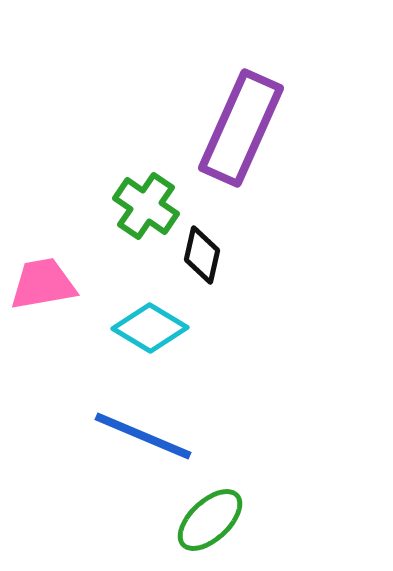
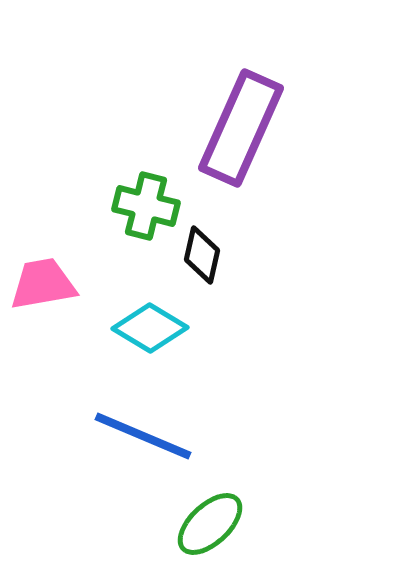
green cross: rotated 20 degrees counterclockwise
green ellipse: moved 4 px down
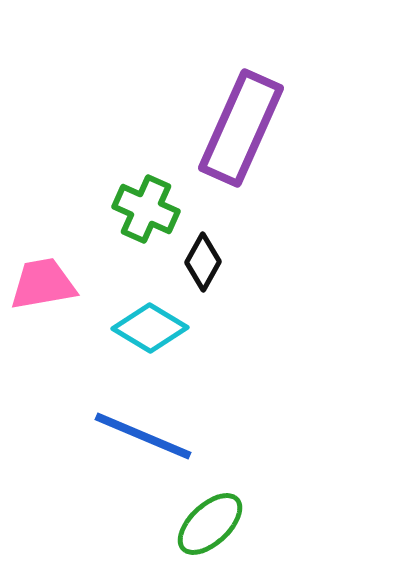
green cross: moved 3 px down; rotated 10 degrees clockwise
black diamond: moved 1 px right, 7 px down; rotated 16 degrees clockwise
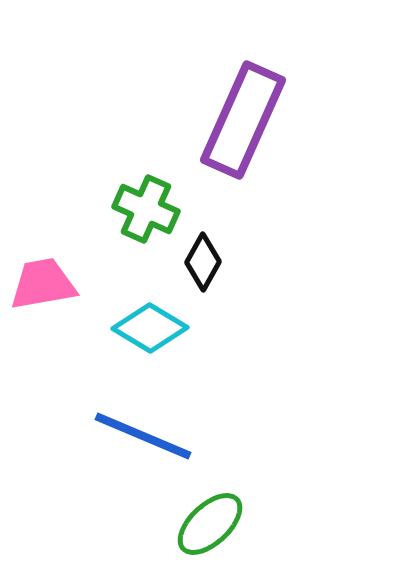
purple rectangle: moved 2 px right, 8 px up
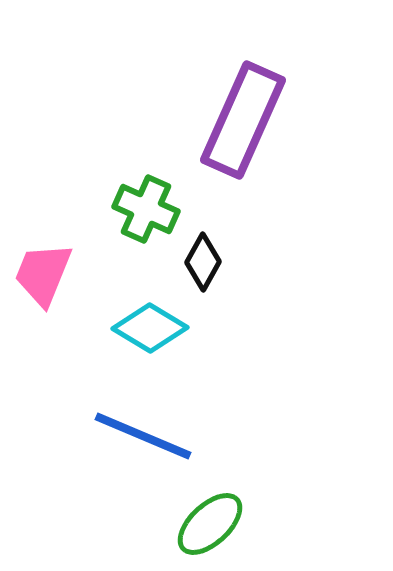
pink trapezoid: moved 10 px up; rotated 58 degrees counterclockwise
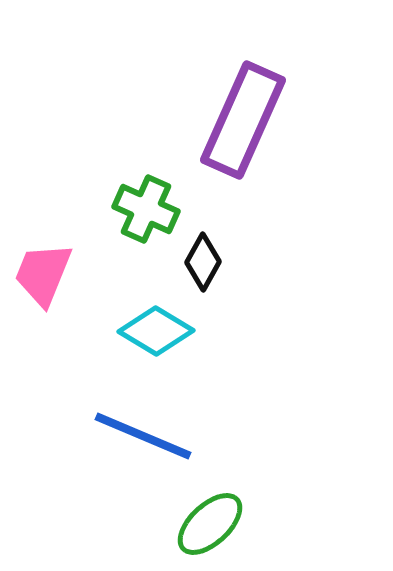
cyan diamond: moved 6 px right, 3 px down
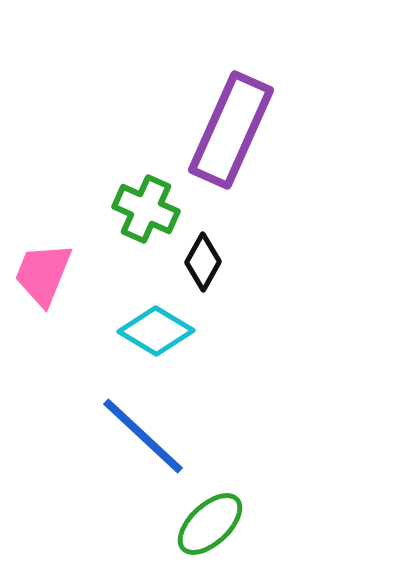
purple rectangle: moved 12 px left, 10 px down
blue line: rotated 20 degrees clockwise
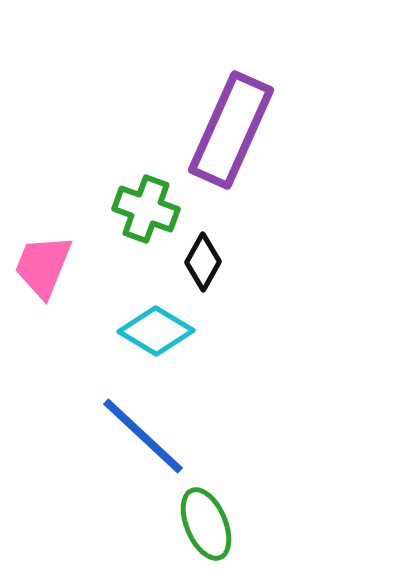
green cross: rotated 4 degrees counterclockwise
pink trapezoid: moved 8 px up
green ellipse: moved 4 px left; rotated 70 degrees counterclockwise
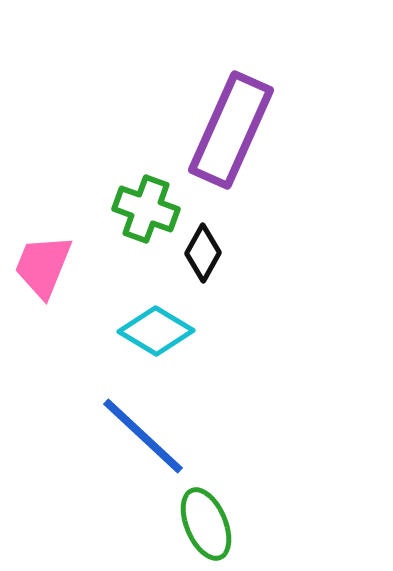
black diamond: moved 9 px up
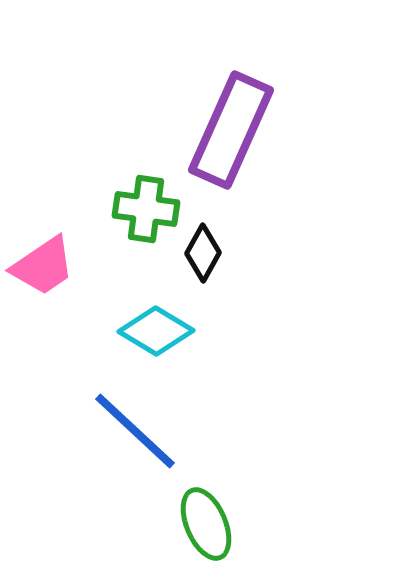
green cross: rotated 12 degrees counterclockwise
pink trapezoid: rotated 146 degrees counterclockwise
blue line: moved 8 px left, 5 px up
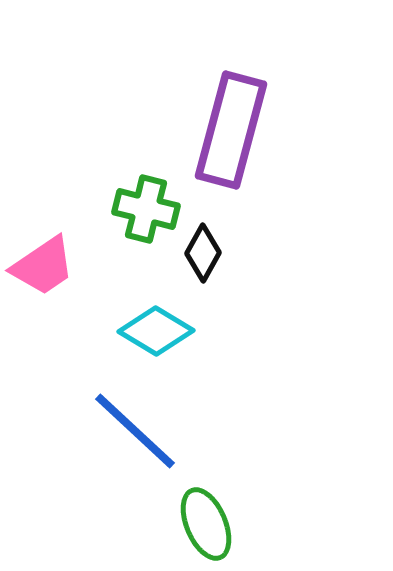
purple rectangle: rotated 9 degrees counterclockwise
green cross: rotated 6 degrees clockwise
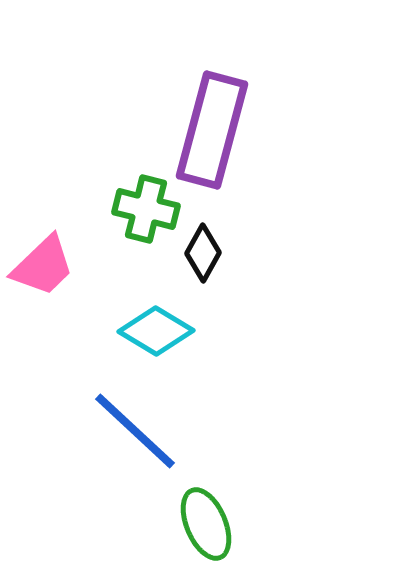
purple rectangle: moved 19 px left
pink trapezoid: rotated 10 degrees counterclockwise
